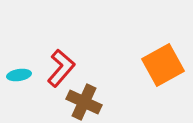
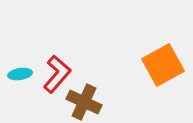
red L-shape: moved 4 px left, 6 px down
cyan ellipse: moved 1 px right, 1 px up
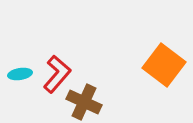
orange square: moved 1 px right; rotated 24 degrees counterclockwise
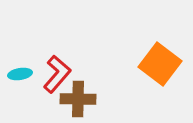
orange square: moved 4 px left, 1 px up
brown cross: moved 6 px left, 3 px up; rotated 24 degrees counterclockwise
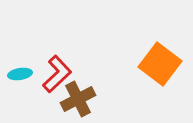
red L-shape: rotated 6 degrees clockwise
brown cross: rotated 28 degrees counterclockwise
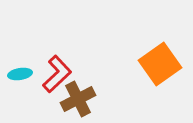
orange square: rotated 18 degrees clockwise
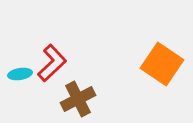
orange square: moved 2 px right; rotated 21 degrees counterclockwise
red L-shape: moved 5 px left, 11 px up
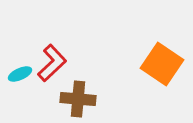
cyan ellipse: rotated 15 degrees counterclockwise
brown cross: rotated 32 degrees clockwise
